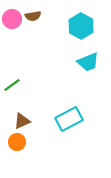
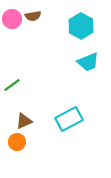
brown triangle: moved 2 px right
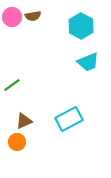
pink circle: moved 2 px up
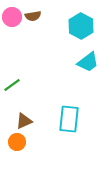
cyan trapezoid: rotated 15 degrees counterclockwise
cyan rectangle: rotated 56 degrees counterclockwise
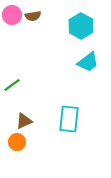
pink circle: moved 2 px up
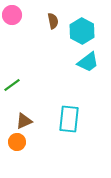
brown semicircle: moved 20 px right, 5 px down; rotated 91 degrees counterclockwise
cyan hexagon: moved 1 px right, 5 px down
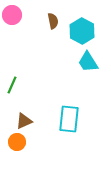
cyan trapezoid: rotated 95 degrees clockwise
green line: rotated 30 degrees counterclockwise
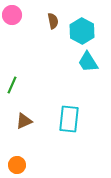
orange circle: moved 23 px down
